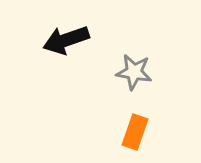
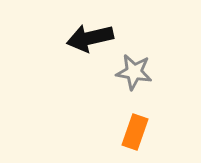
black arrow: moved 24 px right, 2 px up; rotated 6 degrees clockwise
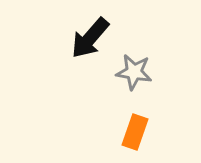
black arrow: rotated 36 degrees counterclockwise
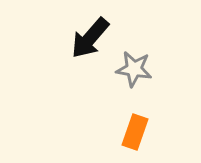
gray star: moved 3 px up
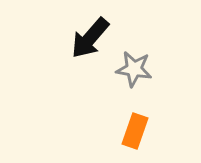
orange rectangle: moved 1 px up
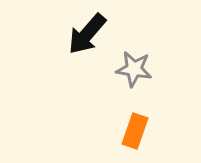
black arrow: moved 3 px left, 4 px up
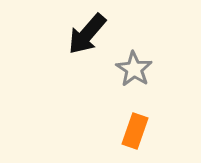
gray star: rotated 24 degrees clockwise
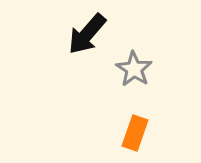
orange rectangle: moved 2 px down
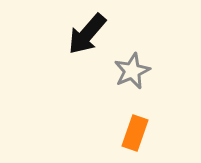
gray star: moved 2 px left, 2 px down; rotated 15 degrees clockwise
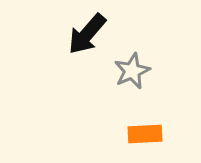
orange rectangle: moved 10 px right, 1 px down; rotated 68 degrees clockwise
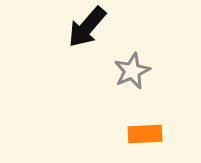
black arrow: moved 7 px up
